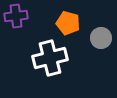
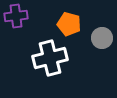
orange pentagon: moved 1 px right, 1 px down
gray circle: moved 1 px right
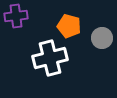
orange pentagon: moved 2 px down
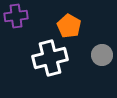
orange pentagon: rotated 15 degrees clockwise
gray circle: moved 17 px down
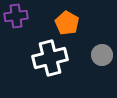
orange pentagon: moved 2 px left, 3 px up
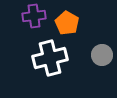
purple cross: moved 18 px right
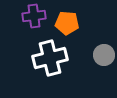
orange pentagon: rotated 25 degrees counterclockwise
gray circle: moved 2 px right
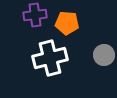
purple cross: moved 1 px right, 1 px up
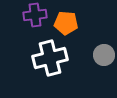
orange pentagon: moved 1 px left
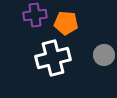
white cross: moved 3 px right
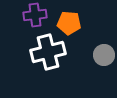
orange pentagon: moved 3 px right
white cross: moved 5 px left, 6 px up
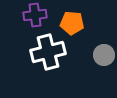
orange pentagon: moved 3 px right
